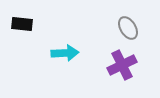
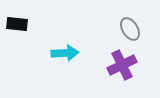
black rectangle: moved 5 px left
gray ellipse: moved 2 px right, 1 px down
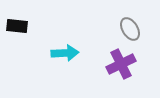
black rectangle: moved 2 px down
purple cross: moved 1 px left, 1 px up
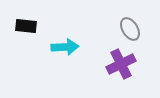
black rectangle: moved 9 px right
cyan arrow: moved 6 px up
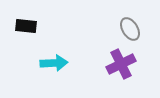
cyan arrow: moved 11 px left, 16 px down
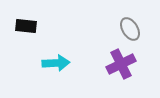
cyan arrow: moved 2 px right
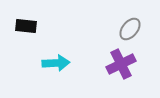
gray ellipse: rotated 70 degrees clockwise
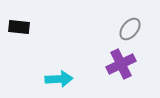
black rectangle: moved 7 px left, 1 px down
cyan arrow: moved 3 px right, 16 px down
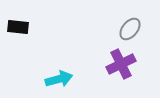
black rectangle: moved 1 px left
cyan arrow: rotated 12 degrees counterclockwise
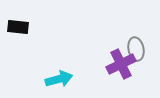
gray ellipse: moved 6 px right, 20 px down; rotated 50 degrees counterclockwise
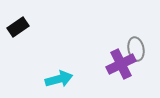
black rectangle: rotated 40 degrees counterclockwise
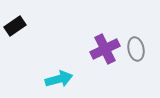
black rectangle: moved 3 px left, 1 px up
purple cross: moved 16 px left, 15 px up
